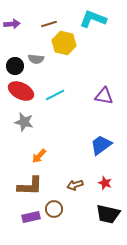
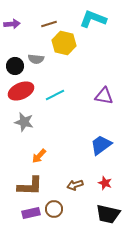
red ellipse: rotated 50 degrees counterclockwise
purple rectangle: moved 4 px up
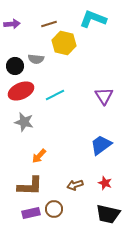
purple triangle: rotated 48 degrees clockwise
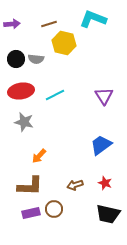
black circle: moved 1 px right, 7 px up
red ellipse: rotated 15 degrees clockwise
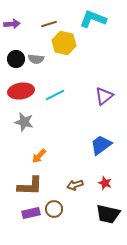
purple triangle: rotated 24 degrees clockwise
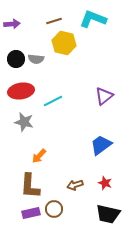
brown line: moved 5 px right, 3 px up
cyan line: moved 2 px left, 6 px down
brown L-shape: rotated 92 degrees clockwise
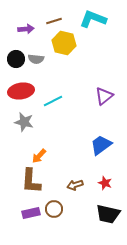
purple arrow: moved 14 px right, 5 px down
brown L-shape: moved 1 px right, 5 px up
